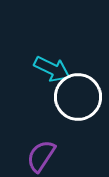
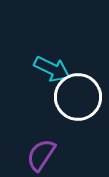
purple semicircle: moved 1 px up
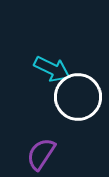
purple semicircle: moved 1 px up
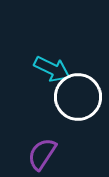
purple semicircle: moved 1 px right
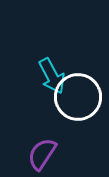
cyan arrow: moved 7 px down; rotated 36 degrees clockwise
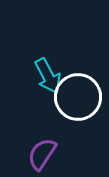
cyan arrow: moved 4 px left
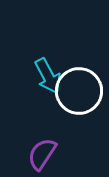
white circle: moved 1 px right, 6 px up
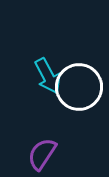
white circle: moved 4 px up
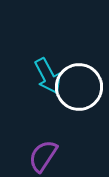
purple semicircle: moved 1 px right, 2 px down
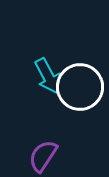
white circle: moved 1 px right
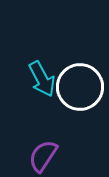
cyan arrow: moved 6 px left, 3 px down
